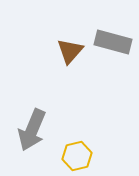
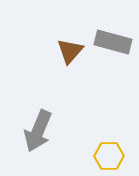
gray arrow: moved 6 px right, 1 px down
yellow hexagon: moved 32 px right; rotated 12 degrees clockwise
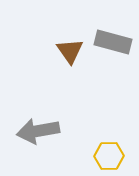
brown triangle: rotated 16 degrees counterclockwise
gray arrow: rotated 57 degrees clockwise
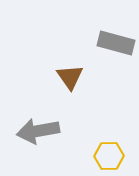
gray rectangle: moved 3 px right, 1 px down
brown triangle: moved 26 px down
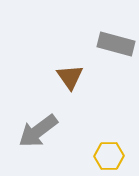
gray rectangle: moved 1 px down
gray arrow: rotated 27 degrees counterclockwise
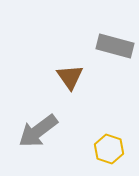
gray rectangle: moved 1 px left, 2 px down
yellow hexagon: moved 7 px up; rotated 20 degrees clockwise
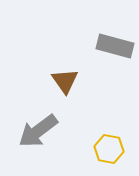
brown triangle: moved 5 px left, 4 px down
yellow hexagon: rotated 8 degrees counterclockwise
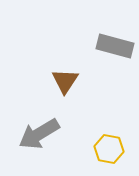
brown triangle: rotated 8 degrees clockwise
gray arrow: moved 1 px right, 3 px down; rotated 6 degrees clockwise
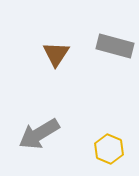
brown triangle: moved 9 px left, 27 px up
yellow hexagon: rotated 12 degrees clockwise
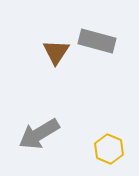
gray rectangle: moved 18 px left, 5 px up
brown triangle: moved 2 px up
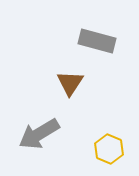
brown triangle: moved 14 px right, 31 px down
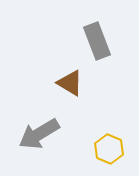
gray rectangle: rotated 54 degrees clockwise
brown triangle: rotated 32 degrees counterclockwise
